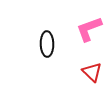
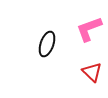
black ellipse: rotated 20 degrees clockwise
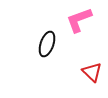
pink L-shape: moved 10 px left, 9 px up
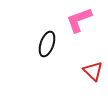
red triangle: moved 1 px right, 1 px up
